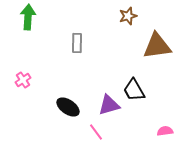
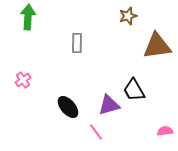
black ellipse: rotated 15 degrees clockwise
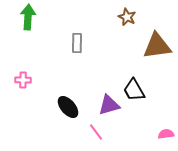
brown star: moved 1 px left, 1 px down; rotated 30 degrees counterclockwise
pink cross: rotated 35 degrees clockwise
pink semicircle: moved 1 px right, 3 px down
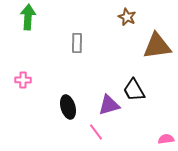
black ellipse: rotated 25 degrees clockwise
pink semicircle: moved 5 px down
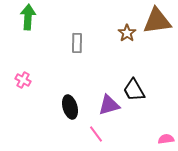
brown star: moved 16 px down; rotated 12 degrees clockwise
brown triangle: moved 25 px up
pink cross: rotated 28 degrees clockwise
black ellipse: moved 2 px right
pink line: moved 2 px down
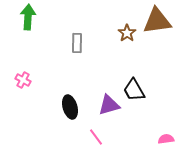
pink line: moved 3 px down
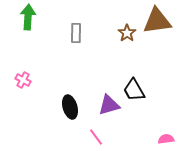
gray rectangle: moved 1 px left, 10 px up
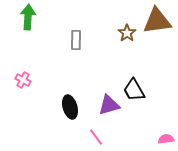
gray rectangle: moved 7 px down
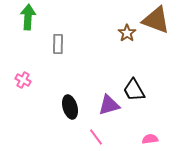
brown triangle: moved 1 px left, 1 px up; rotated 28 degrees clockwise
gray rectangle: moved 18 px left, 4 px down
pink semicircle: moved 16 px left
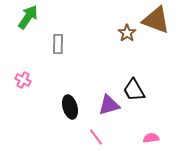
green arrow: rotated 30 degrees clockwise
pink semicircle: moved 1 px right, 1 px up
